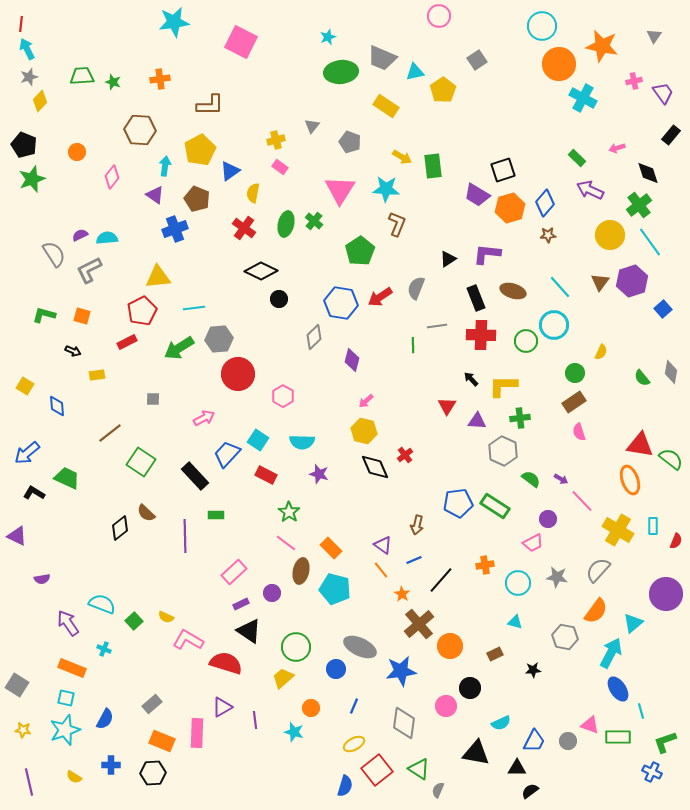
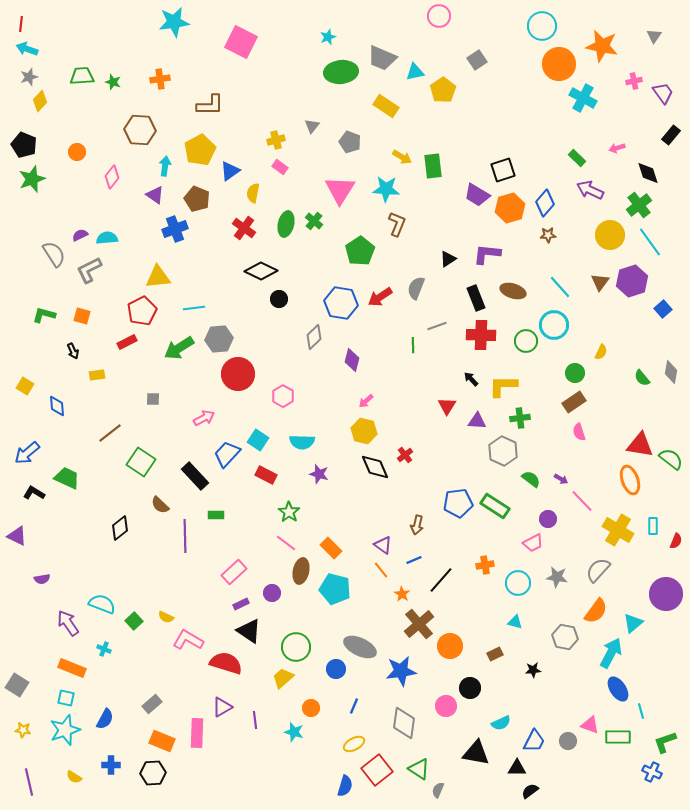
cyan arrow at (27, 49): rotated 45 degrees counterclockwise
gray line at (437, 326): rotated 12 degrees counterclockwise
black arrow at (73, 351): rotated 42 degrees clockwise
brown semicircle at (146, 513): moved 14 px right, 8 px up
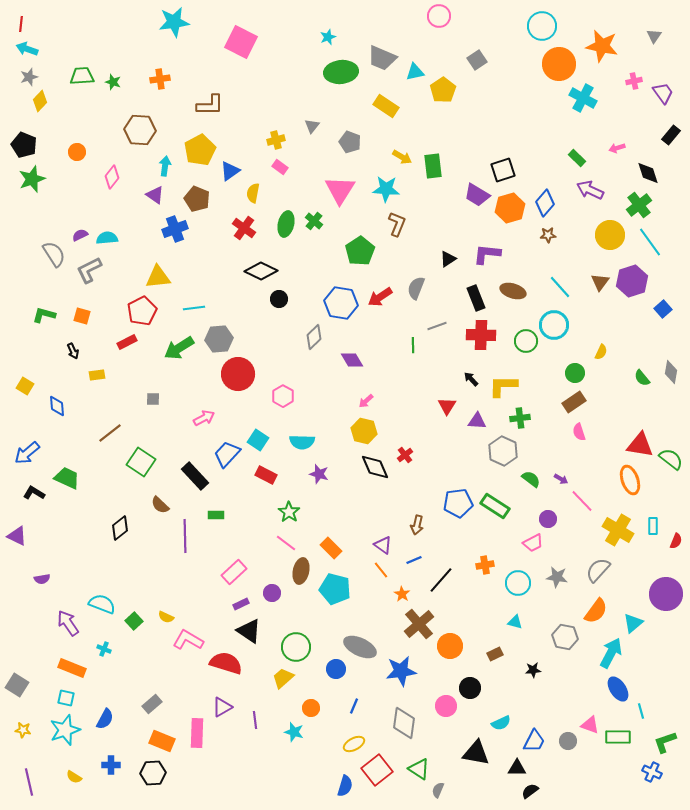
purple diamond at (352, 360): rotated 45 degrees counterclockwise
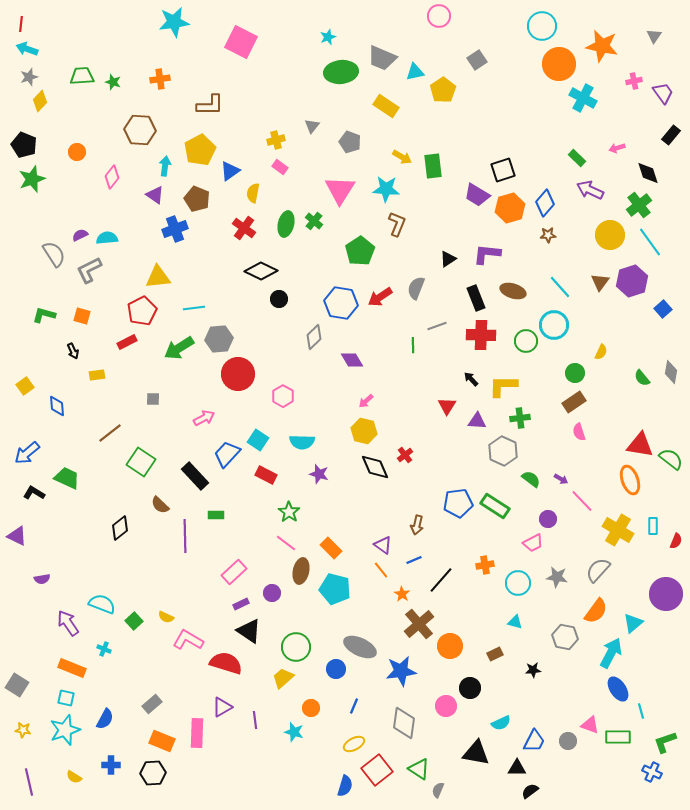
yellow square at (25, 386): rotated 24 degrees clockwise
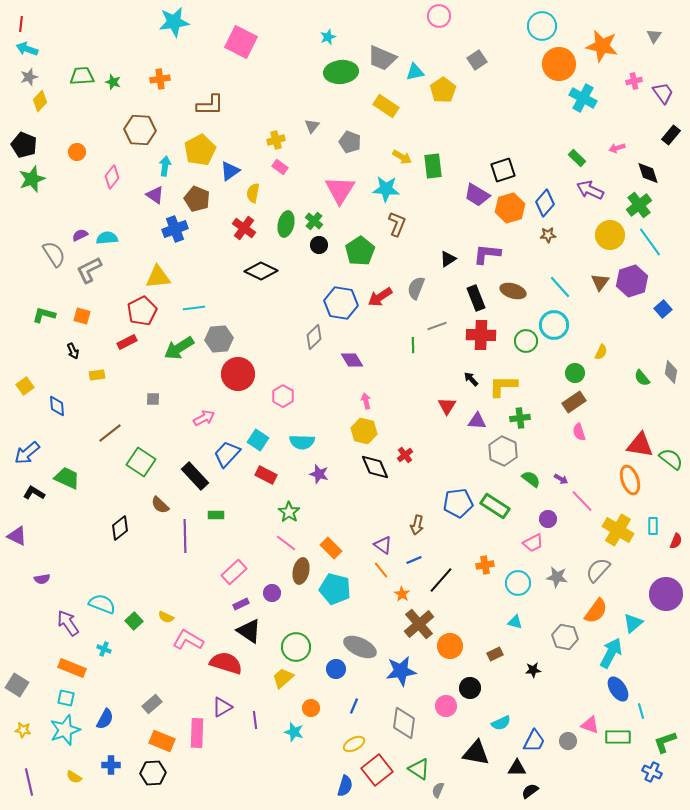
black circle at (279, 299): moved 40 px right, 54 px up
pink arrow at (366, 401): rotated 119 degrees clockwise
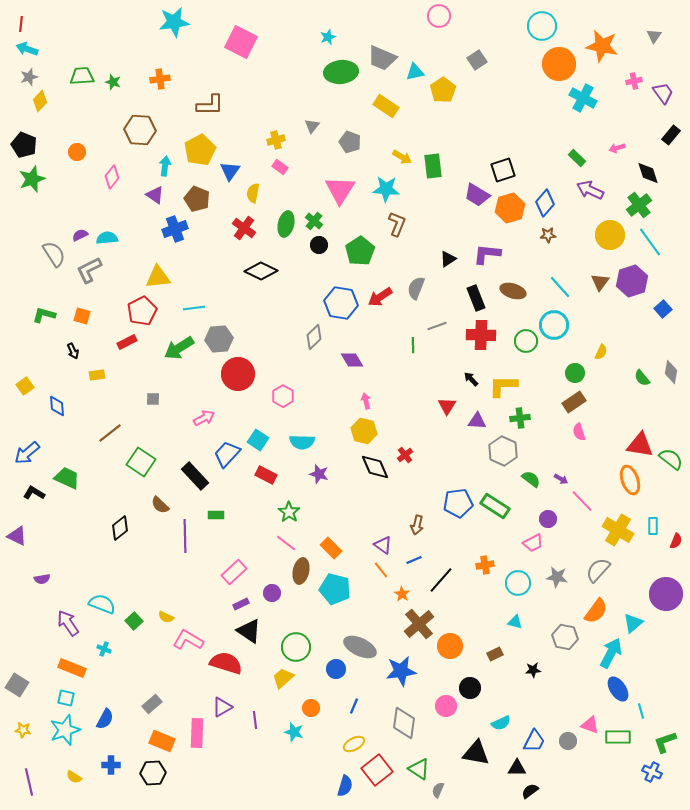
blue triangle at (230, 171): rotated 20 degrees counterclockwise
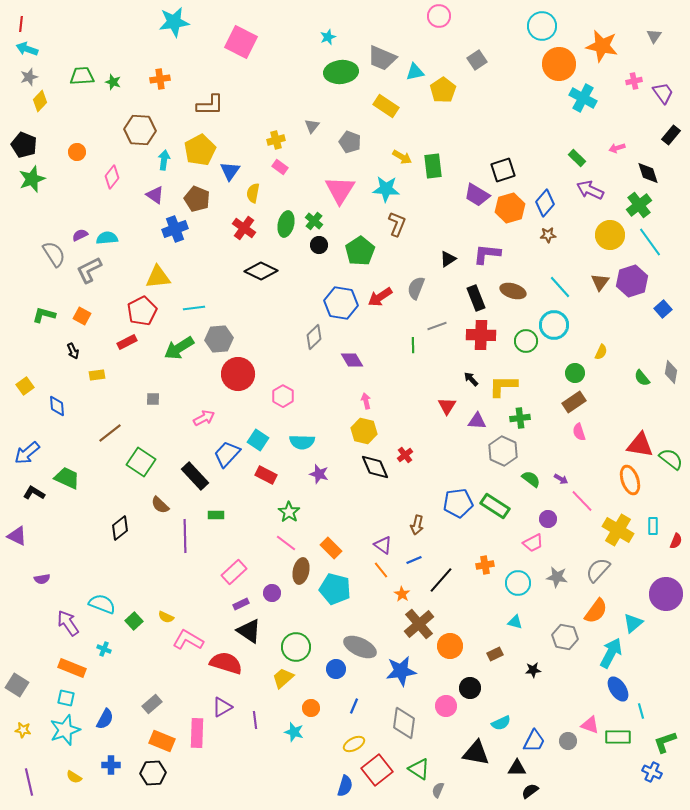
cyan arrow at (165, 166): moved 1 px left, 6 px up
orange square at (82, 316): rotated 12 degrees clockwise
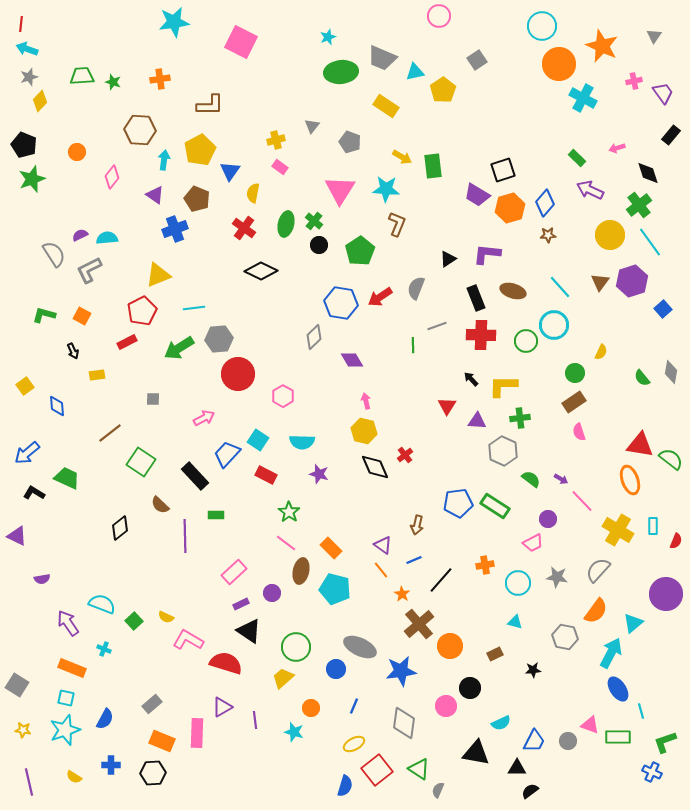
orange star at (602, 46): rotated 12 degrees clockwise
yellow triangle at (158, 277): moved 2 px up; rotated 16 degrees counterclockwise
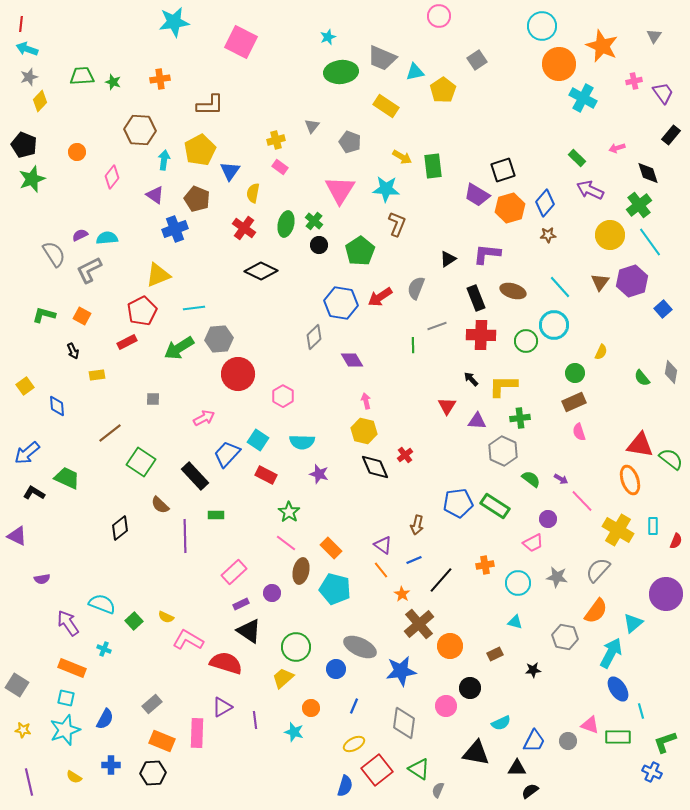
brown rectangle at (574, 402): rotated 10 degrees clockwise
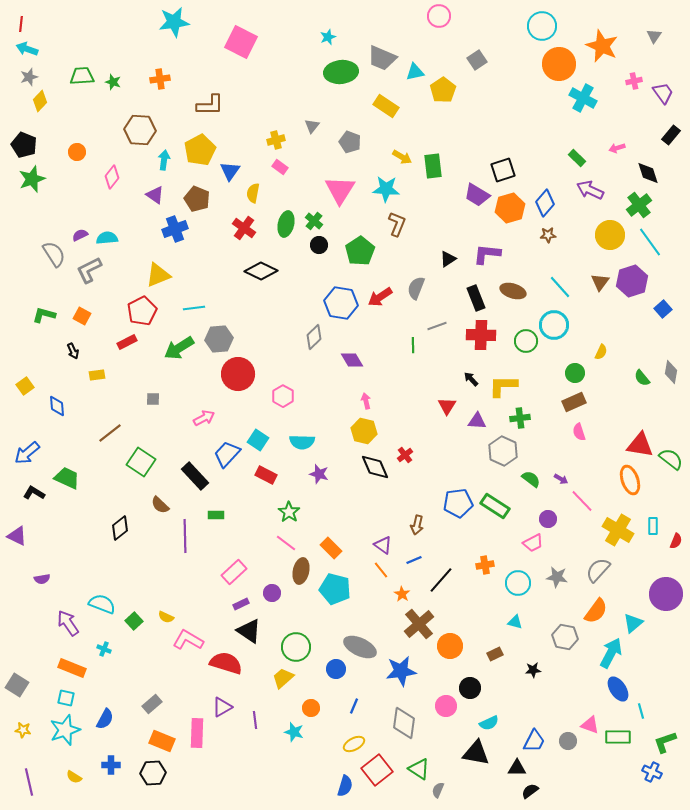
cyan semicircle at (501, 723): moved 12 px left
